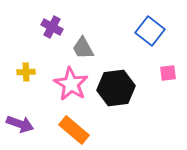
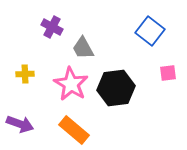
yellow cross: moved 1 px left, 2 px down
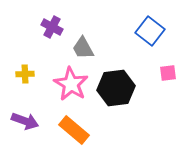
purple arrow: moved 5 px right, 3 px up
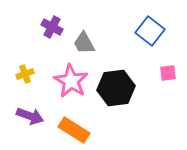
gray trapezoid: moved 1 px right, 5 px up
yellow cross: rotated 18 degrees counterclockwise
pink star: moved 3 px up
purple arrow: moved 5 px right, 5 px up
orange rectangle: rotated 8 degrees counterclockwise
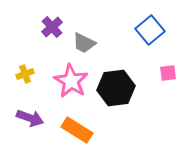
purple cross: rotated 20 degrees clockwise
blue square: moved 1 px up; rotated 12 degrees clockwise
gray trapezoid: rotated 35 degrees counterclockwise
purple arrow: moved 2 px down
orange rectangle: moved 3 px right
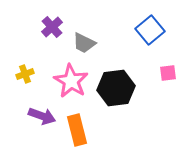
purple arrow: moved 12 px right, 2 px up
orange rectangle: rotated 44 degrees clockwise
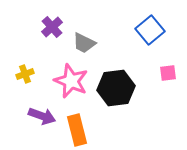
pink star: rotated 8 degrees counterclockwise
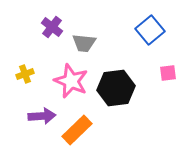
purple cross: rotated 10 degrees counterclockwise
gray trapezoid: rotated 20 degrees counterclockwise
purple arrow: rotated 24 degrees counterclockwise
orange rectangle: rotated 60 degrees clockwise
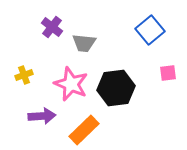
yellow cross: moved 1 px left, 1 px down
pink star: moved 3 px down
orange rectangle: moved 7 px right
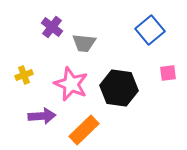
black hexagon: moved 3 px right; rotated 15 degrees clockwise
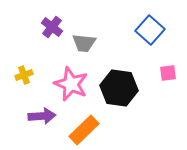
blue square: rotated 8 degrees counterclockwise
